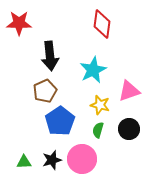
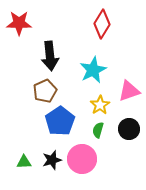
red diamond: rotated 24 degrees clockwise
yellow star: rotated 24 degrees clockwise
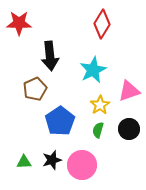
brown pentagon: moved 10 px left, 2 px up
pink circle: moved 6 px down
